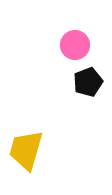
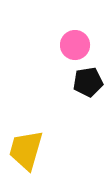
black pentagon: rotated 12 degrees clockwise
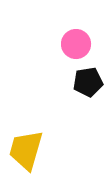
pink circle: moved 1 px right, 1 px up
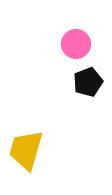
black pentagon: rotated 12 degrees counterclockwise
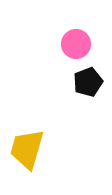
yellow trapezoid: moved 1 px right, 1 px up
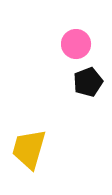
yellow trapezoid: moved 2 px right
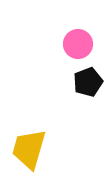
pink circle: moved 2 px right
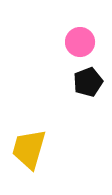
pink circle: moved 2 px right, 2 px up
